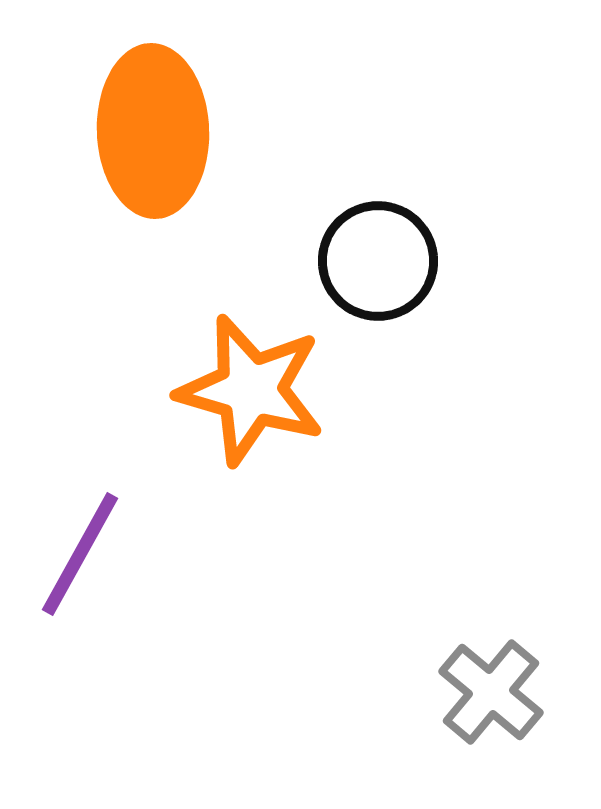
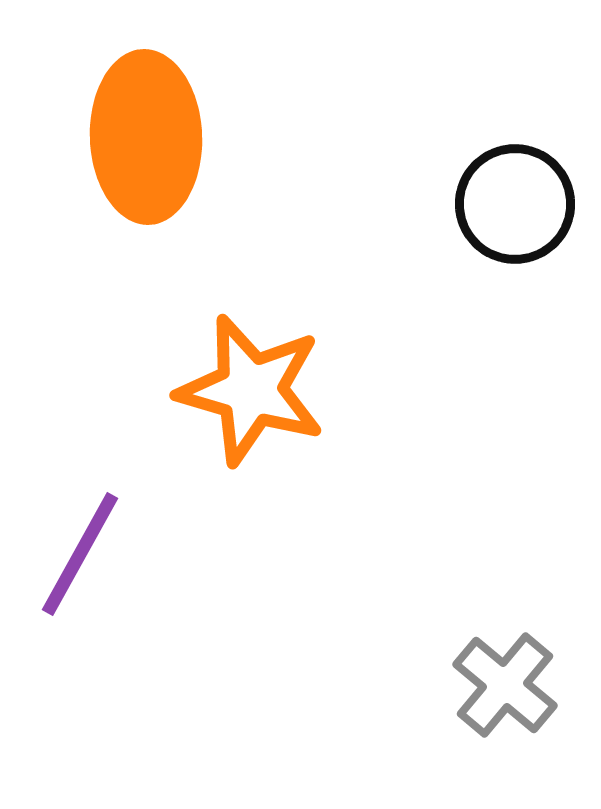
orange ellipse: moved 7 px left, 6 px down
black circle: moved 137 px right, 57 px up
gray cross: moved 14 px right, 7 px up
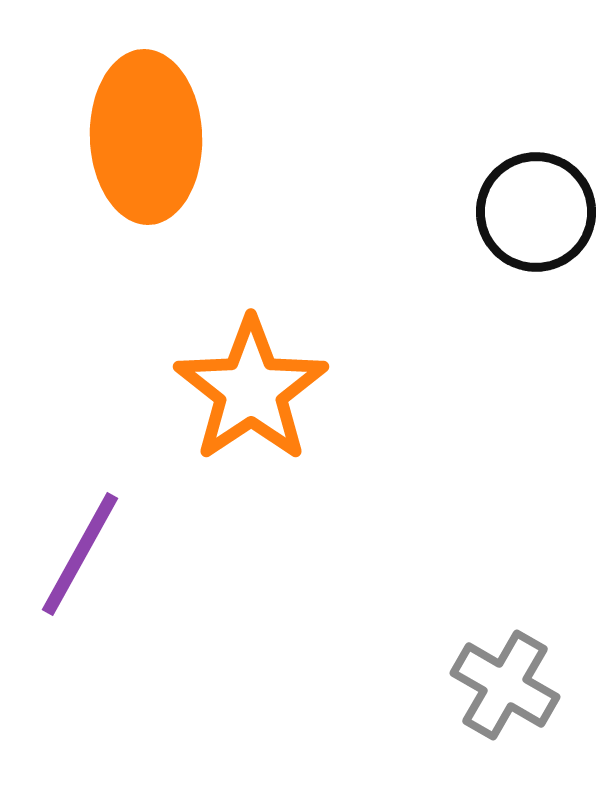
black circle: moved 21 px right, 8 px down
orange star: rotated 22 degrees clockwise
gray cross: rotated 10 degrees counterclockwise
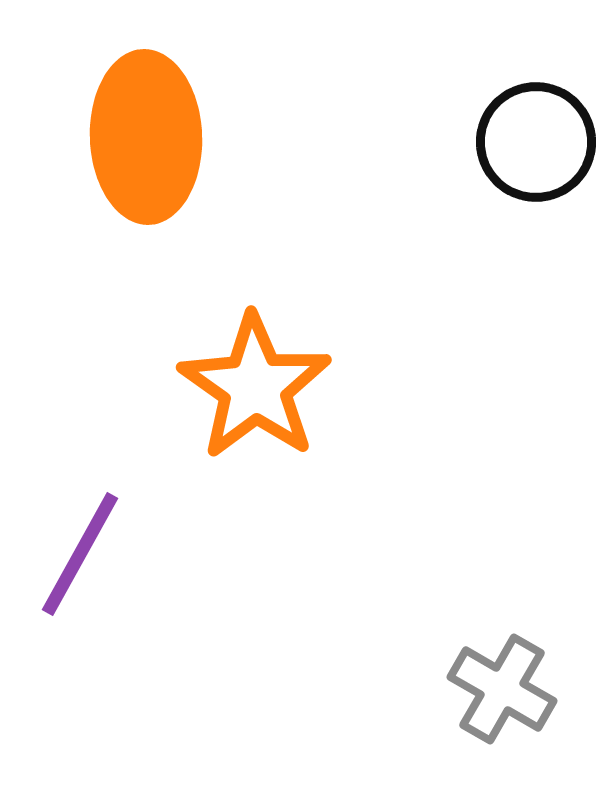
black circle: moved 70 px up
orange star: moved 4 px right, 3 px up; rotated 3 degrees counterclockwise
gray cross: moved 3 px left, 4 px down
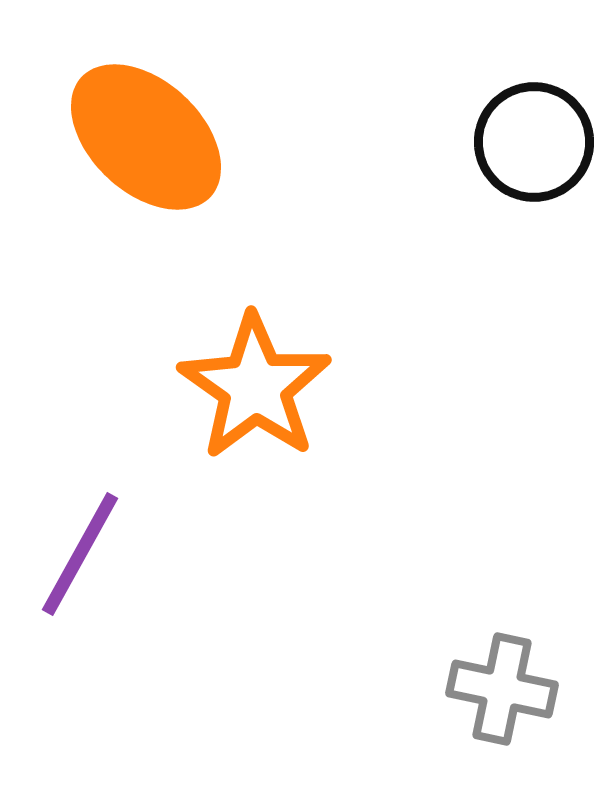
orange ellipse: rotated 45 degrees counterclockwise
black circle: moved 2 px left
gray cross: rotated 18 degrees counterclockwise
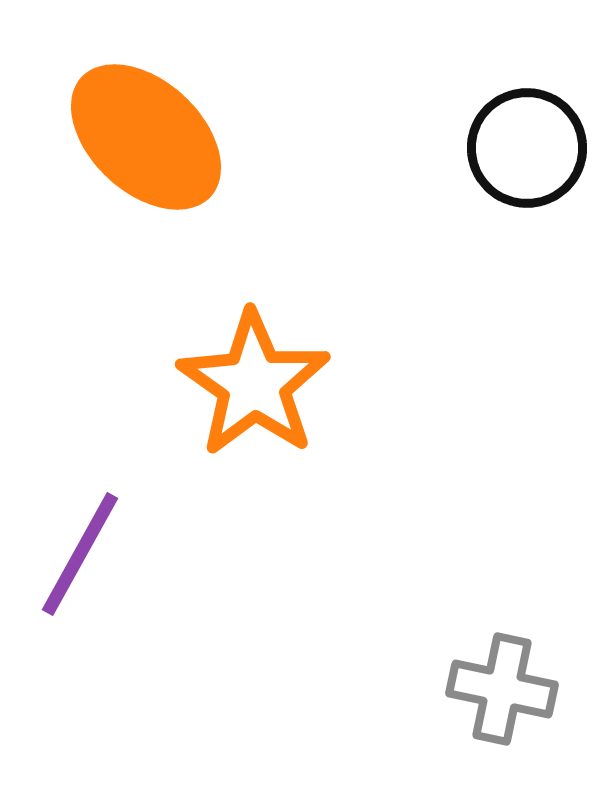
black circle: moved 7 px left, 6 px down
orange star: moved 1 px left, 3 px up
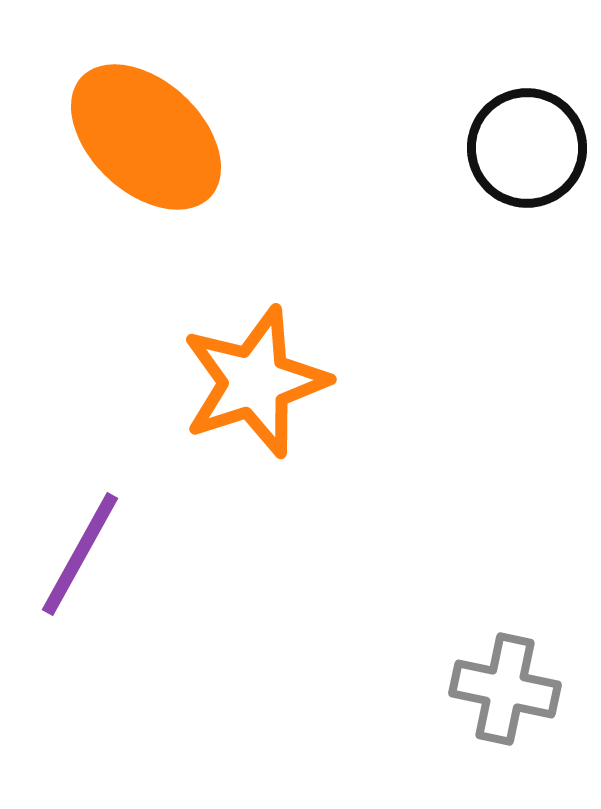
orange star: moved 1 px right, 2 px up; rotated 19 degrees clockwise
gray cross: moved 3 px right
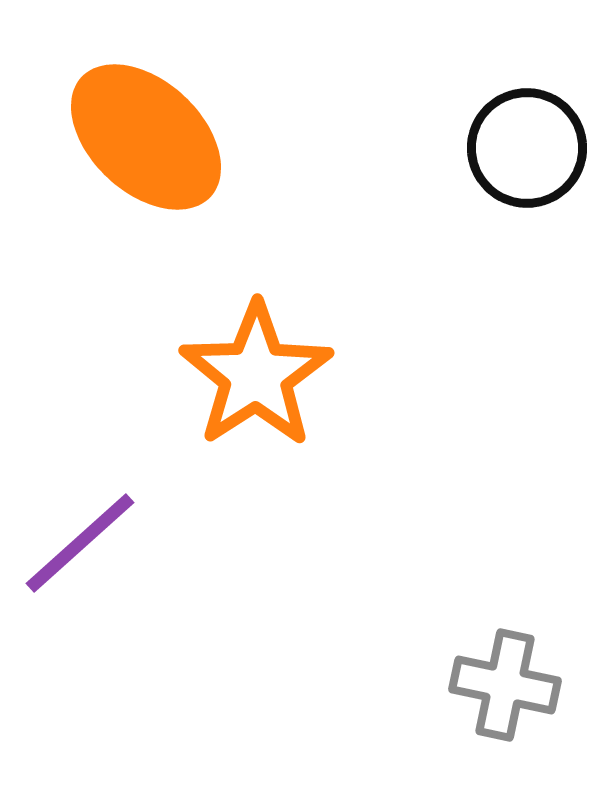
orange star: moved 1 px right, 7 px up; rotated 15 degrees counterclockwise
purple line: moved 11 px up; rotated 19 degrees clockwise
gray cross: moved 4 px up
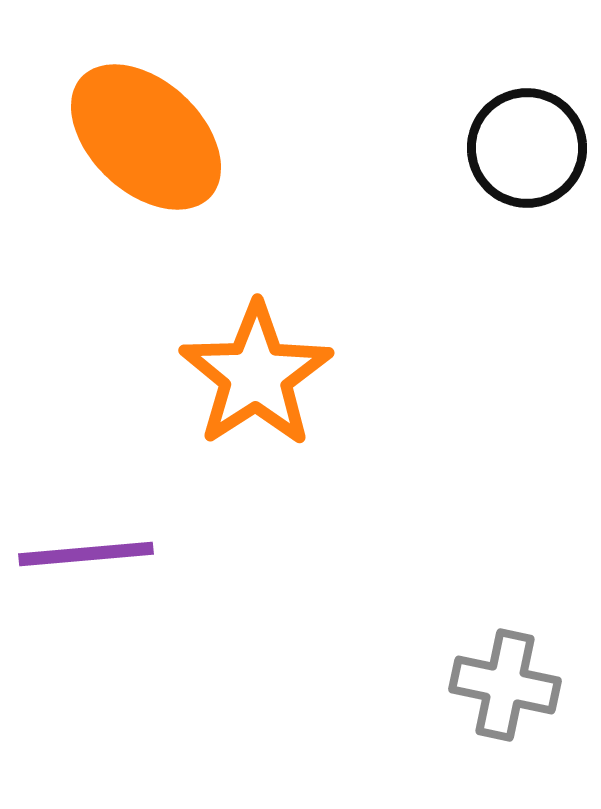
purple line: moved 6 px right, 11 px down; rotated 37 degrees clockwise
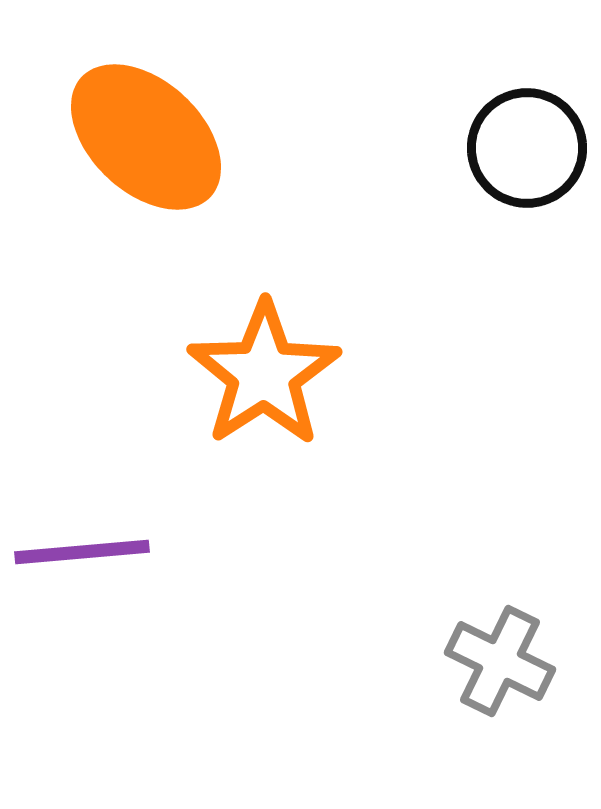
orange star: moved 8 px right, 1 px up
purple line: moved 4 px left, 2 px up
gray cross: moved 5 px left, 24 px up; rotated 14 degrees clockwise
